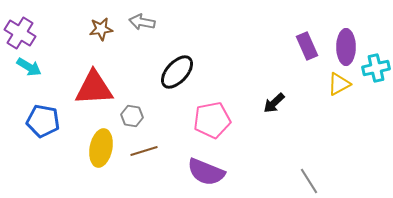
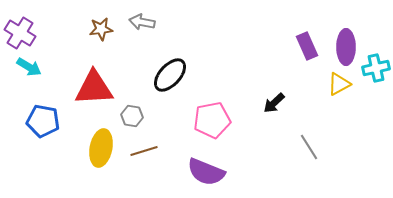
black ellipse: moved 7 px left, 3 px down
gray line: moved 34 px up
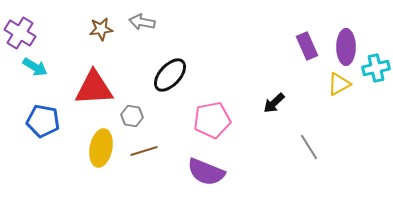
cyan arrow: moved 6 px right
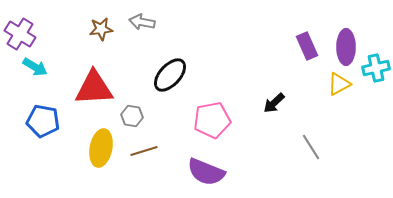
purple cross: moved 1 px down
gray line: moved 2 px right
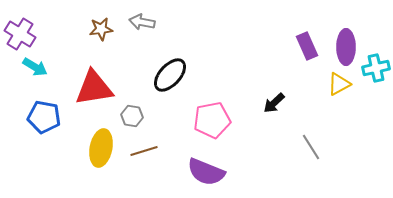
red triangle: rotated 6 degrees counterclockwise
blue pentagon: moved 1 px right, 4 px up
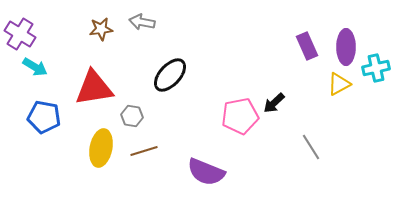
pink pentagon: moved 28 px right, 4 px up
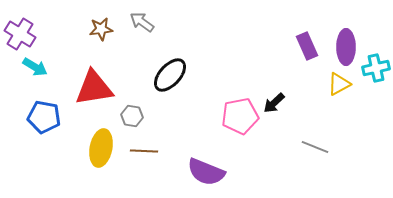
gray arrow: rotated 25 degrees clockwise
gray line: moved 4 px right; rotated 36 degrees counterclockwise
brown line: rotated 20 degrees clockwise
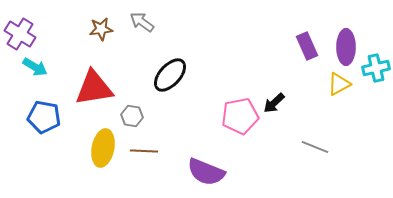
yellow ellipse: moved 2 px right
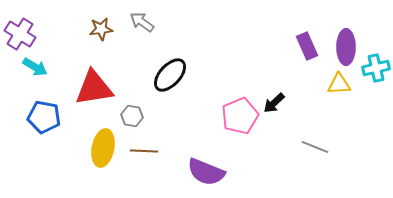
yellow triangle: rotated 25 degrees clockwise
pink pentagon: rotated 12 degrees counterclockwise
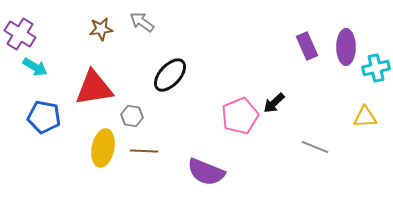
yellow triangle: moved 26 px right, 33 px down
